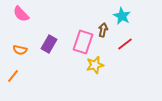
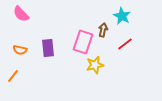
purple rectangle: moved 1 px left, 4 px down; rotated 36 degrees counterclockwise
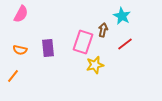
pink semicircle: rotated 108 degrees counterclockwise
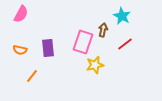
orange line: moved 19 px right
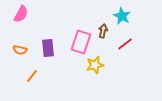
brown arrow: moved 1 px down
pink rectangle: moved 2 px left
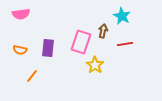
pink semicircle: rotated 54 degrees clockwise
red line: rotated 28 degrees clockwise
purple rectangle: rotated 12 degrees clockwise
yellow star: rotated 24 degrees counterclockwise
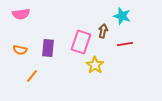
cyan star: rotated 12 degrees counterclockwise
